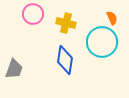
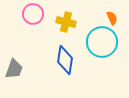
yellow cross: moved 1 px up
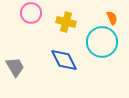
pink circle: moved 2 px left, 1 px up
blue diamond: moved 1 px left; rotated 36 degrees counterclockwise
gray trapezoid: moved 1 px right, 2 px up; rotated 50 degrees counterclockwise
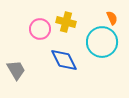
pink circle: moved 9 px right, 16 px down
gray trapezoid: moved 1 px right, 3 px down
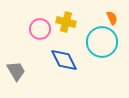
gray trapezoid: moved 1 px down
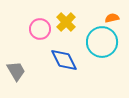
orange semicircle: rotated 80 degrees counterclockwise
yellow cross: rotated 30 degrees clockwise
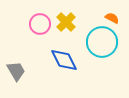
orange semicircle: rotated 40 degrees clockwise
pink circle: moved 5 px up
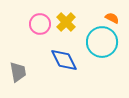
gray trapezoid: moved 2 px right, 1 px down; rotated 20 degrees clockwise
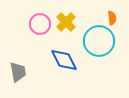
orange semicircle: rotated 56 degrees clockwise
cyan circle: moved 3 px left, 1 px up
